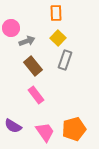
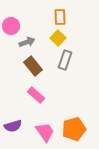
orange rectangle: moved 4 px right, 4 px down
pink circle: moved 2 px up
gray arrow: moved 1 px down
pink rectangle: rotated 12 degrees counterclockwise
purple semicircle: rotated 48 degrees counterclockwise
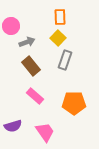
brown rectangle: moved 2 px left
pink rectangle: moved 1 px left, 1 px down
orange pentagon: moved 26 px up; rotated 15 degrees clockwise
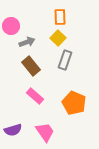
orange pentagon: rotated 25 degrees clockwise
purple semicircle: moved 4 px down
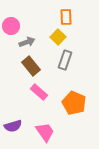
orange rectangle: moved 6 px right
yellow square: moved 1 px up
pink rectangle: moved 4 px right, 4 px up
purple semicircle: moved 4 px up
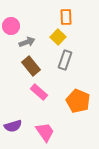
orange pentagon: moved 4 px right, 2 px up
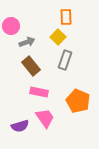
pink rectangle: rotated 30 degrees counterclockwise
purple semicircle: moved 7 px right
pink trapezoid: moved 14 px up
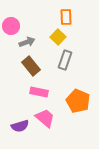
pink trapezoid: rotated 15 degrees counterclockwise
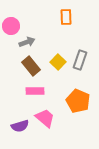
yellow square: moved 25 px down
gray rectangle: moved 15 px right
pink rectangle: moved 4 px left, 1 px up; rotated 12 degrees counterclockwise
